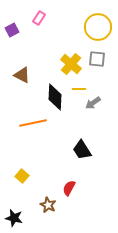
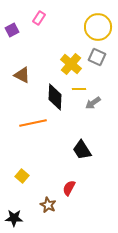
gray square: moved 2 px up; rotated 18 degrees clockwise
black star: rotated 12 degrees counterclockwise
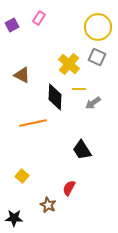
purple square: moved 5 px up
yellow cross: moved 2 px left
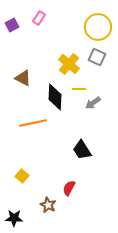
brown triangle: moved 1 px right, 3 px down
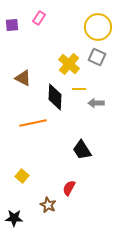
purple square: rotated 24 degrees clockwise
gray arrow: moved 3 px right; rotated 35 degrees clockwise
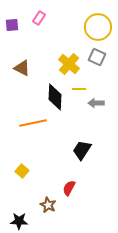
brown triangle: moved 1 px left, 10 px up
black trapezoid: rotated 65 degrees clockwise
yellow square: moved 5 px up
black star: moved 5 px right, 3 px down
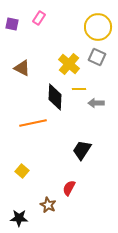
purple square: moved 1 px up; rotated 16 degrees clockwise
black star: moved 3 px up
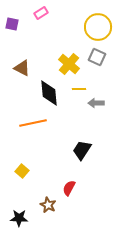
pink rectangle: moved 2 px right, 5 px up; rotated 24 degrees clockwise
black diamond: moved 6 px left, 4 px up; rotated 8 degrees counterclockwise
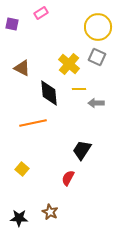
yellow square: moved 2 px up
red semicircle: moved 1 px left, 10 px up
brown star: moved 2 px right, 7 px down
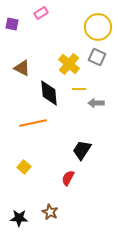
yellow square: moved 2 px right, 2 px up
